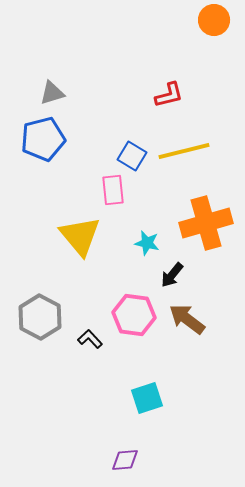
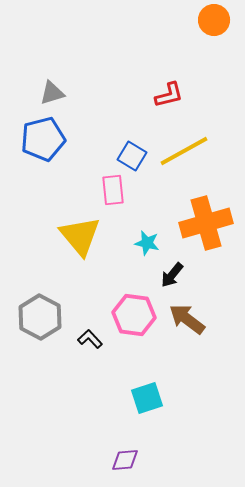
yellow line: rotated 15 degrees counterclockwise
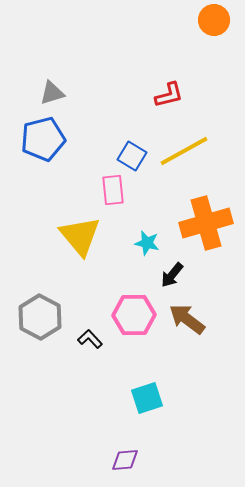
pink hexagon: rotated 9 degrees counterclockwise
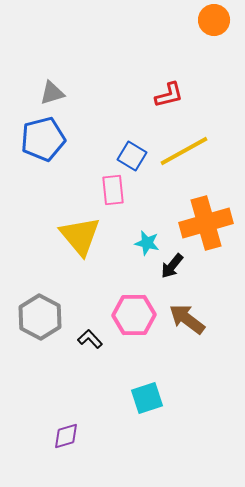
black arrow: moved 9 px up
purple diamond: moved 59 px left, 24 px up; rotated 12 degrees counterclockwise
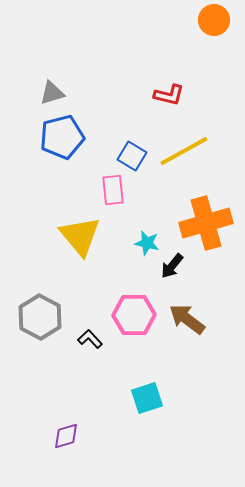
red L-shape: rotated 28 degrees clockwise
blue pentagon: moved 19 px right, 2 px up
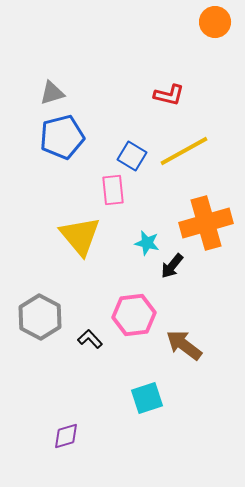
orange circle: moved 1 px right, 2 px down
pink hexagon: rotated 6 degrees counterclockwise
brown arrow: moved 3 px left, 26 px down
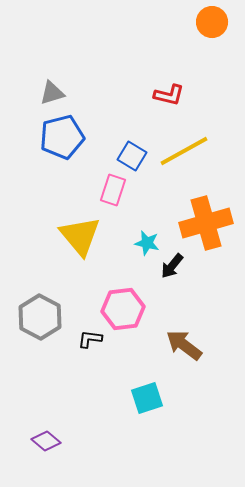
orange circle: moved 3 px left
pink rectangle: rotated 24 degrees clockwise
pink hexagon: moved 11 px left, 6 px up
black L-shape: rotated 40 degrees counterclockwise
purple diamond: moved 20 px left, 5 px down; rotated 56 degrees clockwise
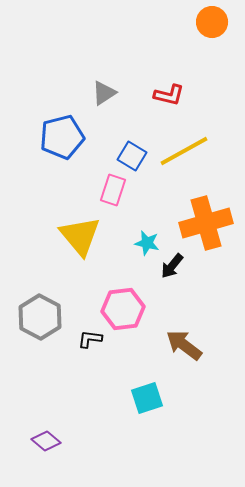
gray triangle: moved 52 px right; rotated 16 degrees counterclockwise
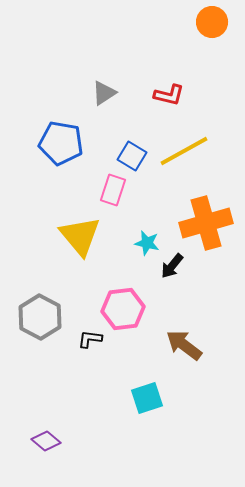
blue pentagon: moved 1 px left, 6 px down; rotated 24 degrees clockwise
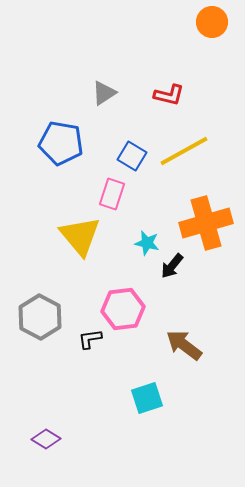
pink rectangle: moved 1 px left, 4 px down
black L-shape: rotated 15 degrees counterclockwise
purple diamond: moved 2 px up; rotated 8 degrees counterclockwise
